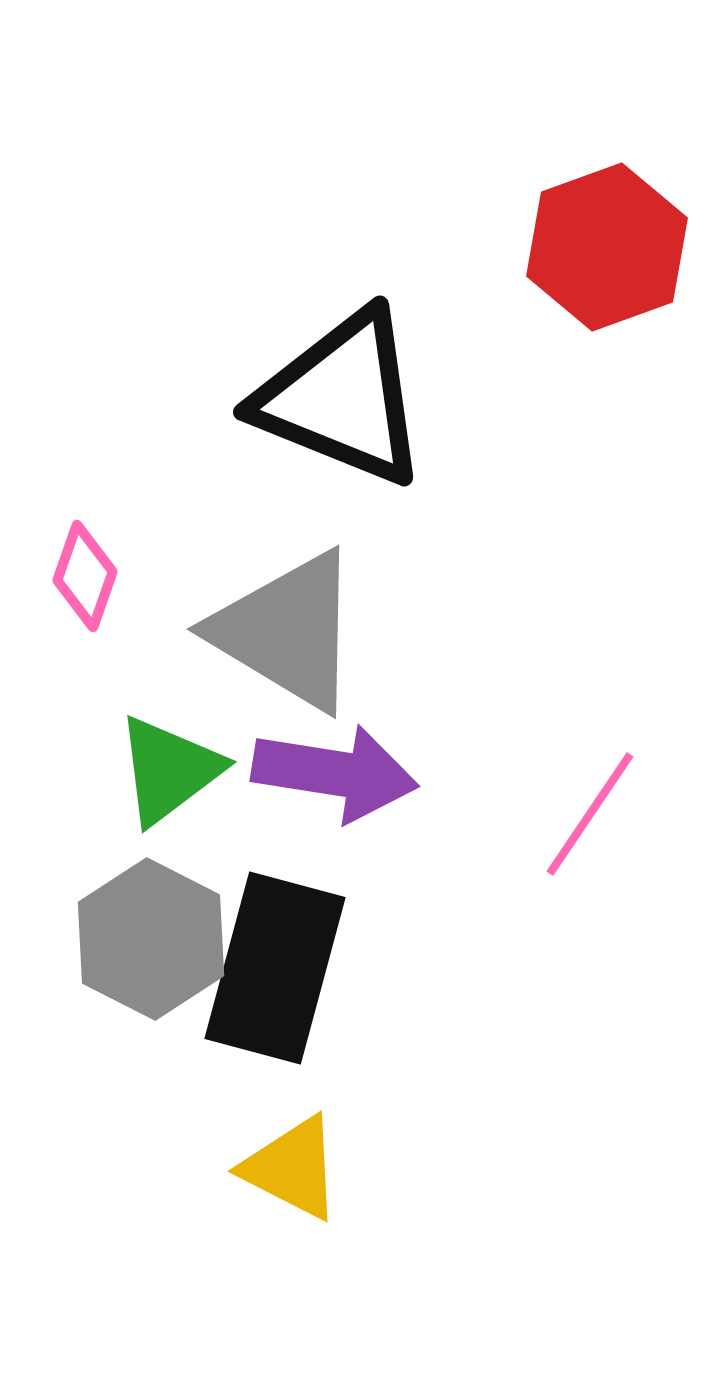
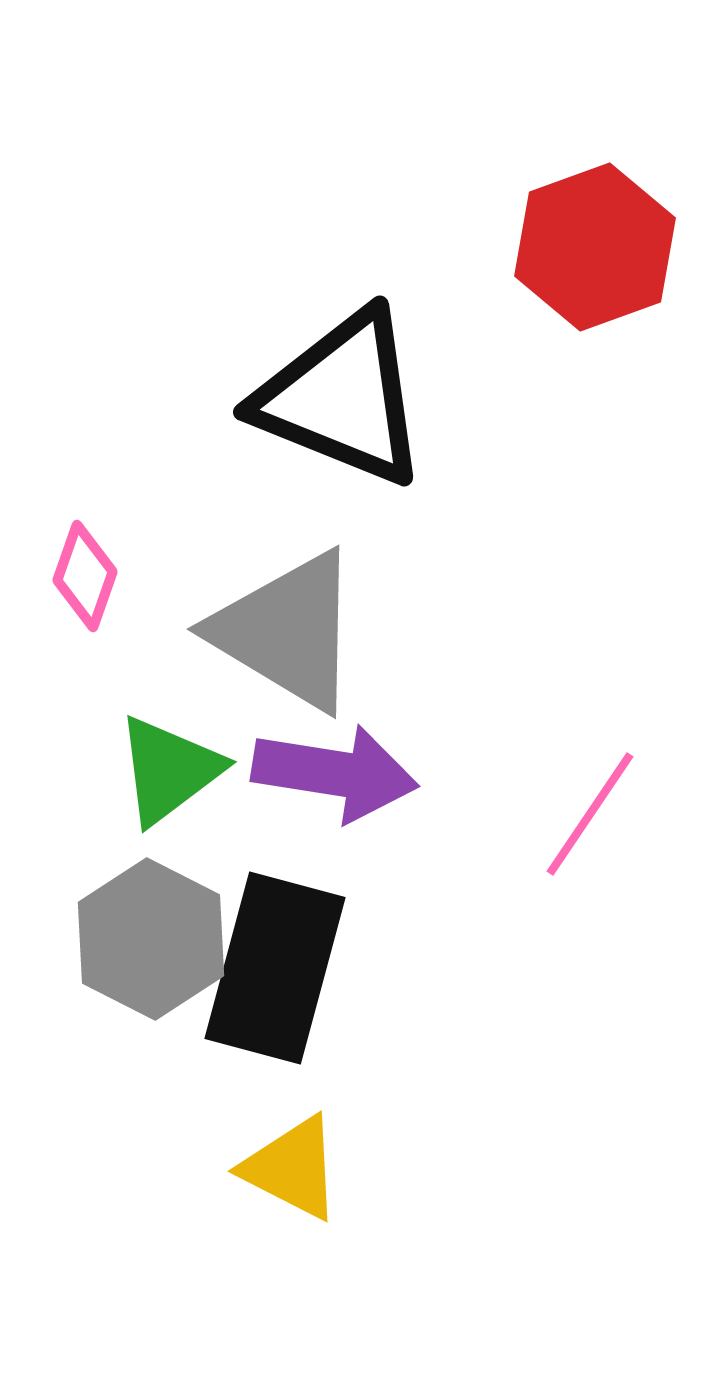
red hexagon: moved 12 px left
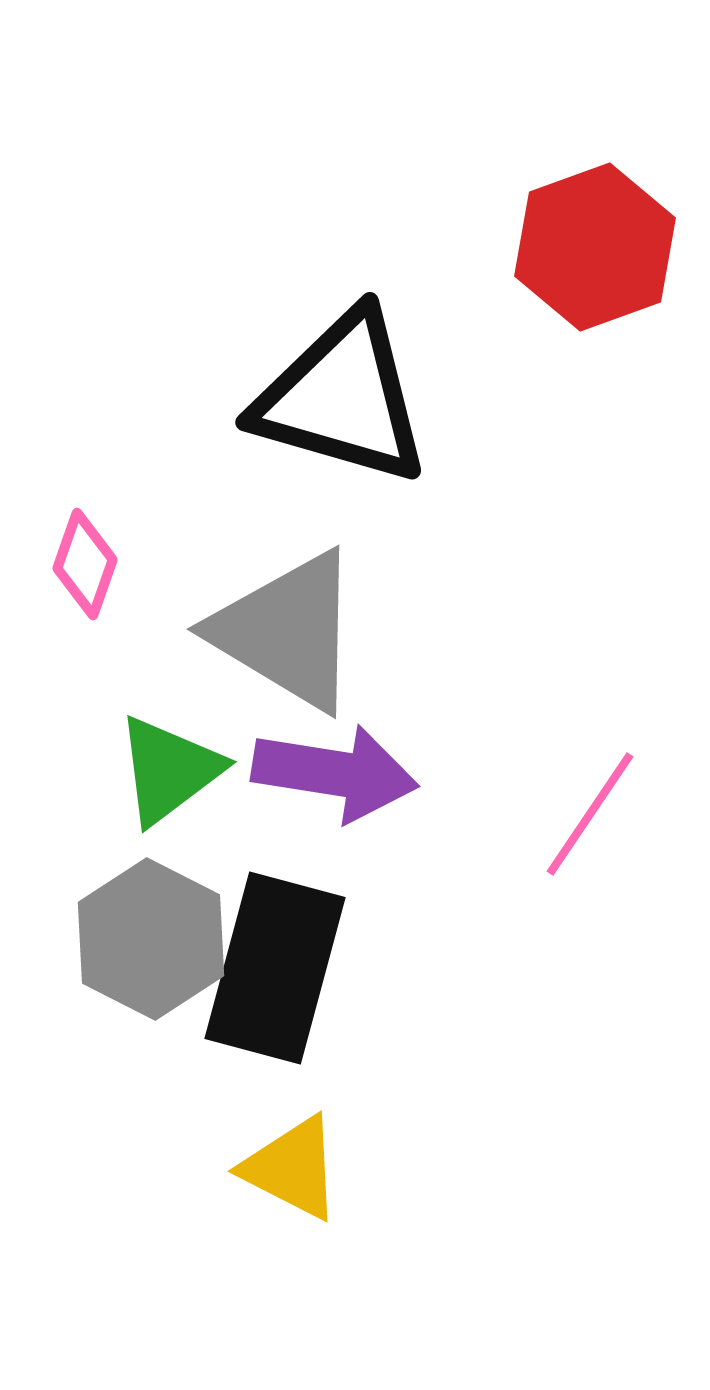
black triangle: rotated 6 degrees counterclockwise
pink diamond: moved 12 px up
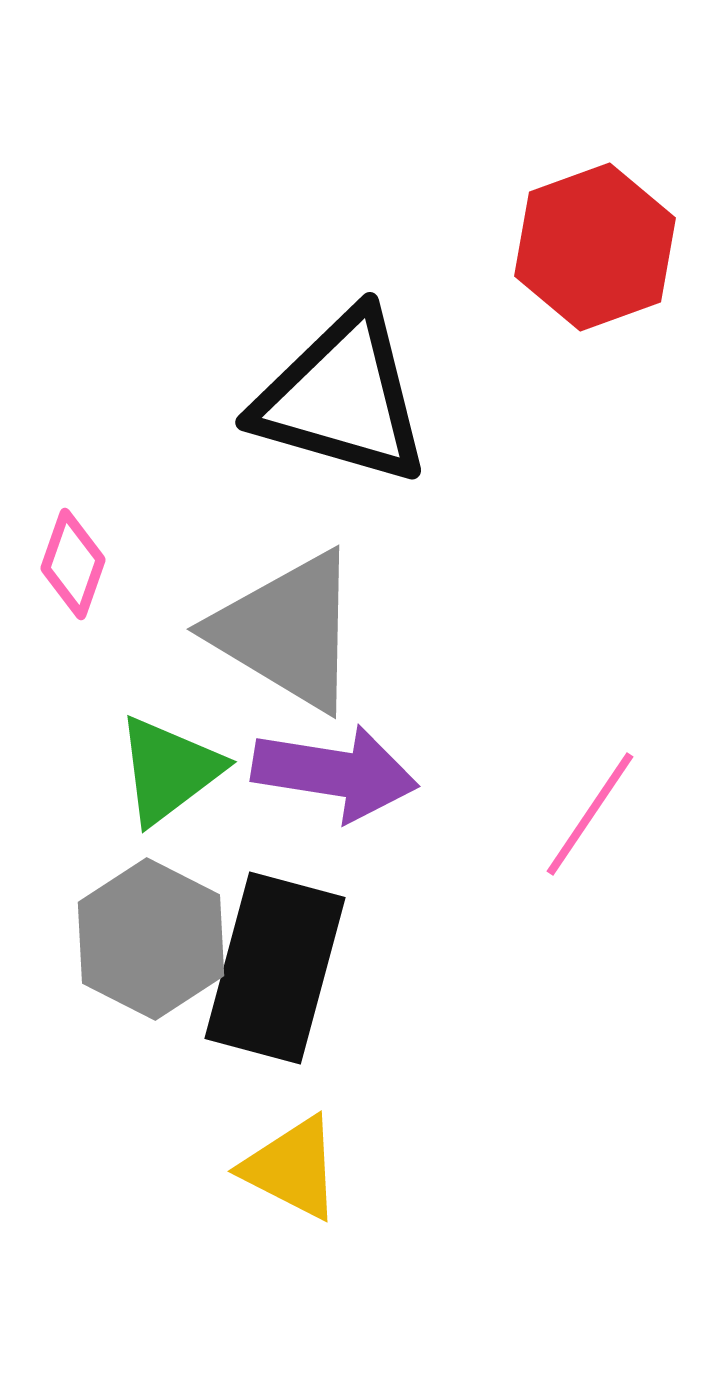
pink diamond: moved 12 px left
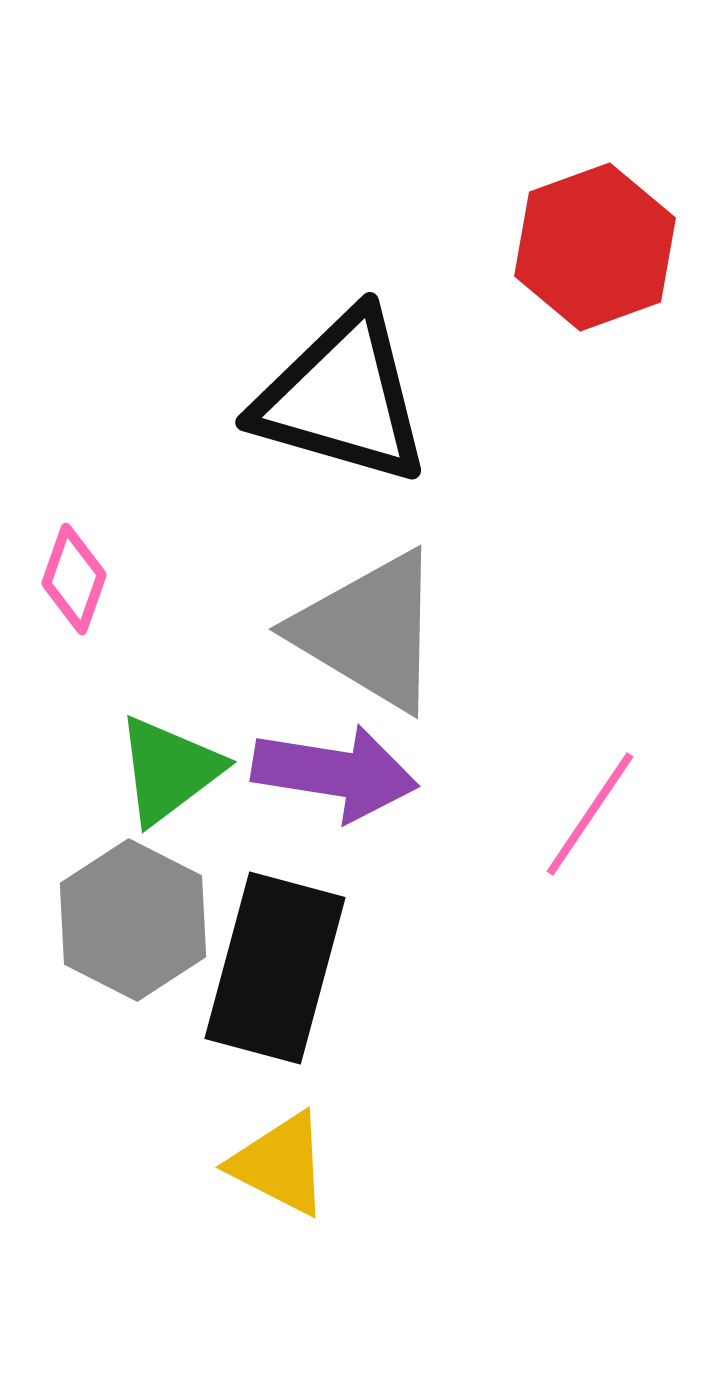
pink diamond: moved 1 px right, 15 px down
gray triangle: moved 82 px right
gray hexagon: moved 18 px left, 19 px up
yellow triangle: moved 12 px left, 4 px up
